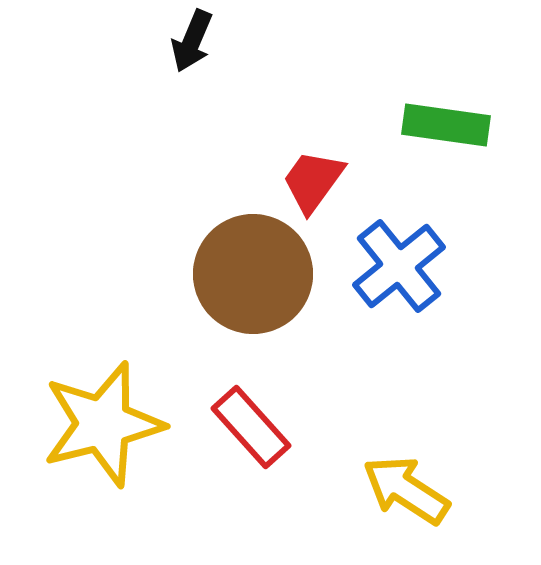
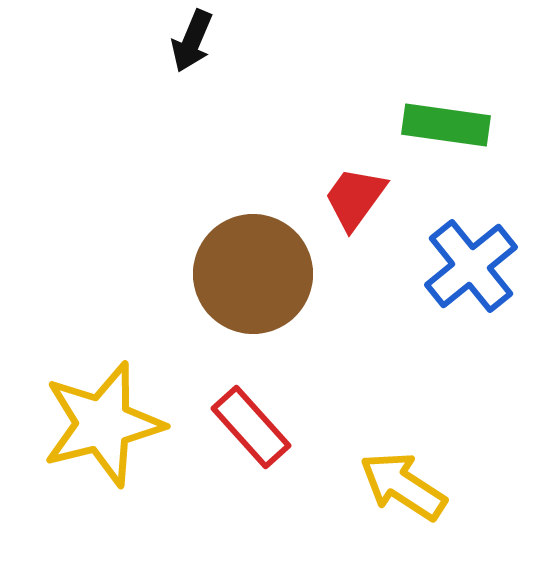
red trapezoid: moved 42 px right, 17 px down
blue cross: moved 72 px right
yellow arrow: moved 3 px left, 4 px up
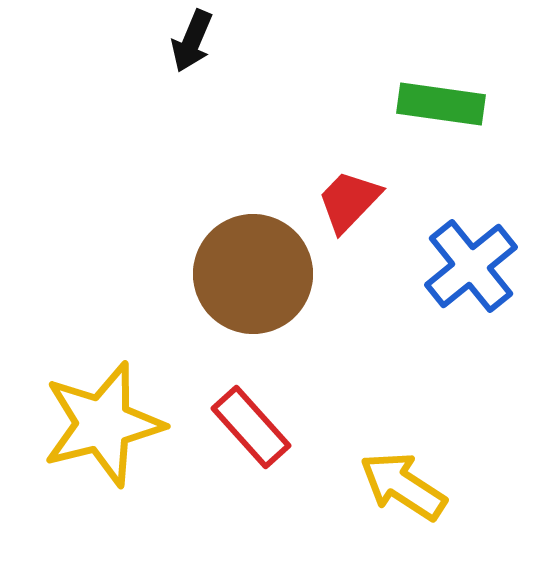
green rectangle: moved 5 px left, 21 px up
red trapezoid: moved 6 px left, 3 px down; rotated 8 degrees clockwise
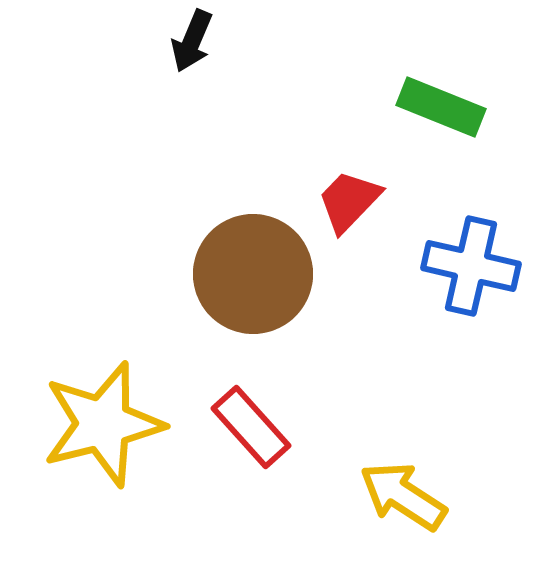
green rectangle: moved 3 px down; rotated 14 degrees clockwise
blue cross: rotated 38 degrees counterclockwise
yellow arrow: moved 10 px down
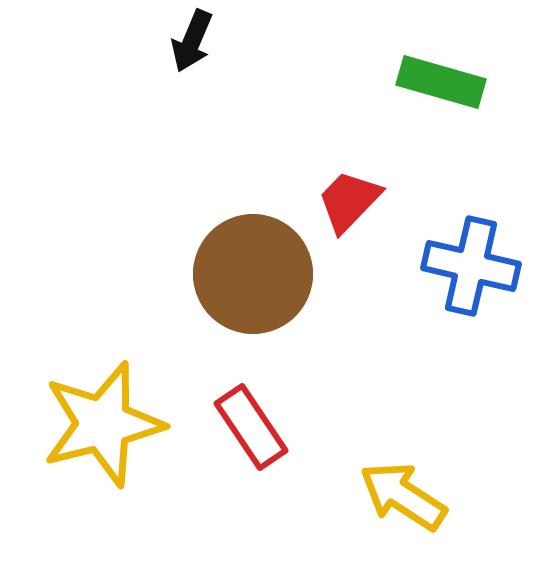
green rectangle: moved 25 px up; rotated 6 degrees counterclockwise
red rectangle: rotated 8 degrees clockwise
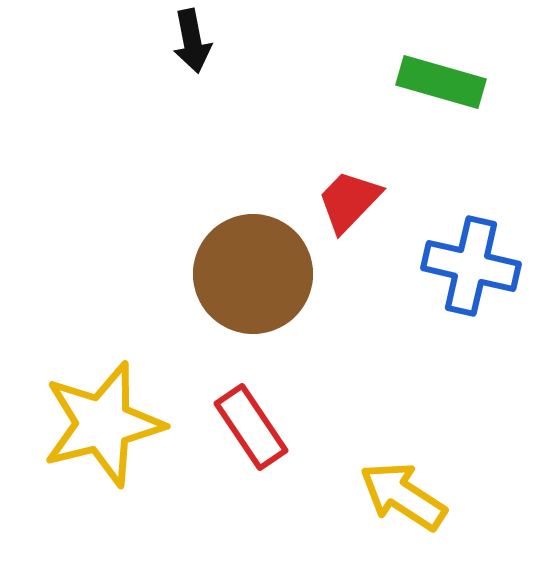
black arrow: rotated 34 degrees counterclockwise
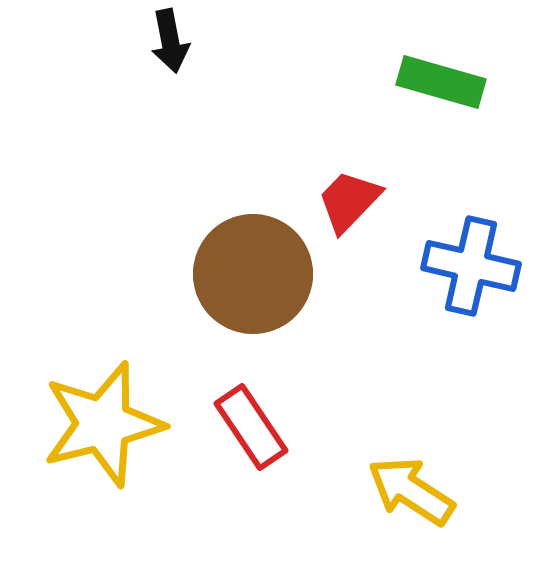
black arrow: moved 22 px left
yellow arrow: moved 8 px right, 5 px up
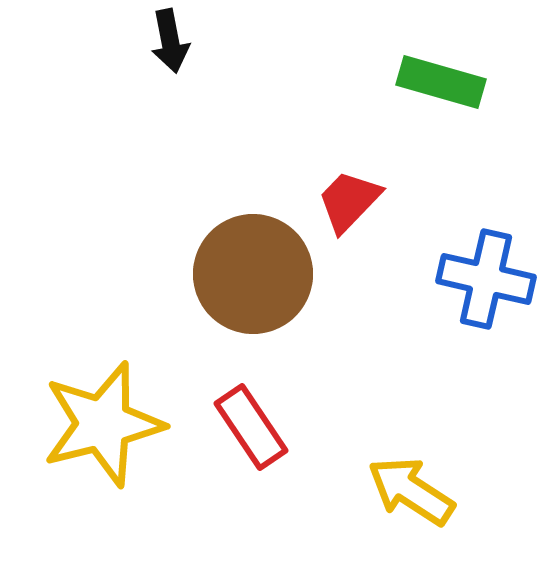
blue cross: moved 15 px right, 13 px down
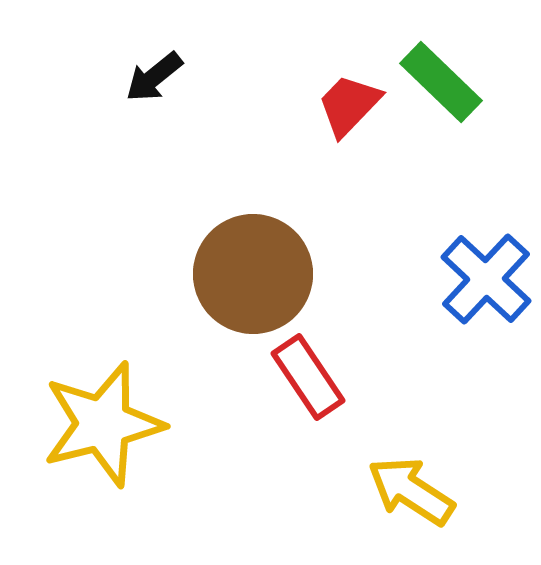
black arrow: moved 16 px left, 36 px down; rotated 62 degrees clockwise
green rectangle: rotated 28 degrees clockwise
red trapezoid: moved 96 px up
blue cross: rotated 30 degrees clockwise
red rectangle: moved 57 px right, 50 px up
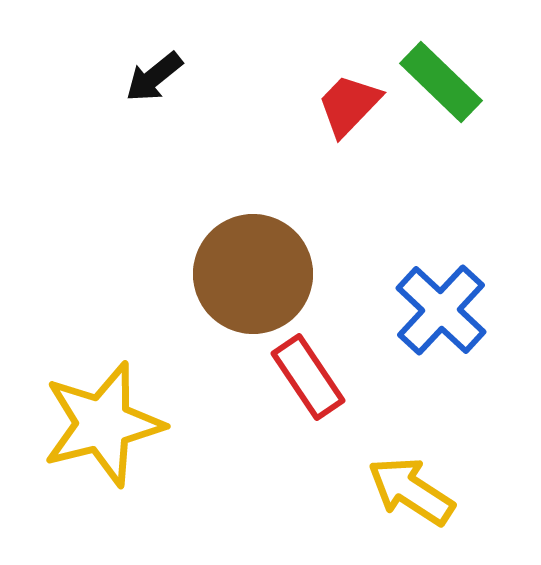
blue cross: moved 45 px left, 31 px down
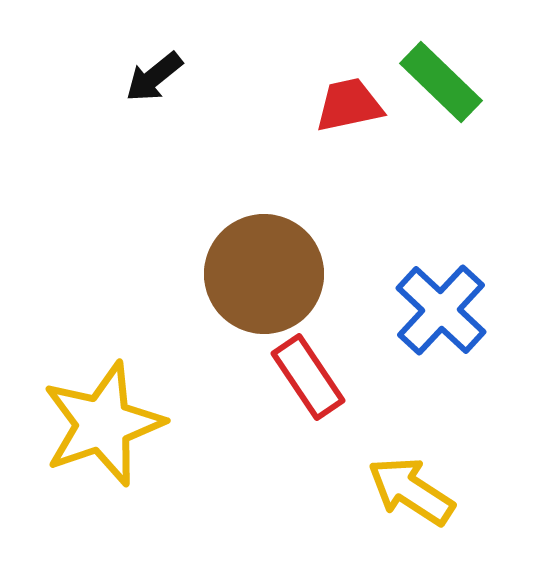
red trapezoid: rotated 34 degrees clockwise
brown circle: moved 11 px right
yellow star: rotated 5 degrees counterclockwise
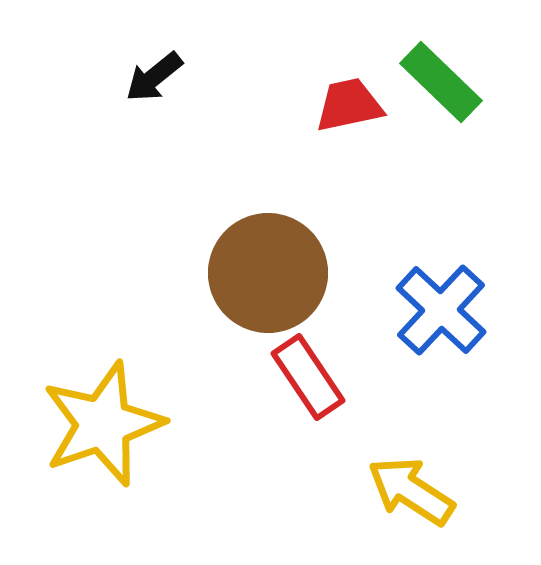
brown circle: moved 4 px right, 1 px up
